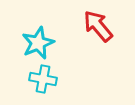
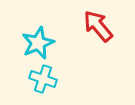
cyan cross: rotated 8 degrees clockwise
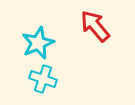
red arrow: moved 3 px left
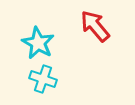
cyan star: rotated 20 degrees counterclockwise
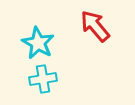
cyan cross: rotated 28 degrees counterclockwise
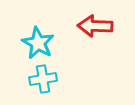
red arrow: rotated 48 degrees counterclockwise
